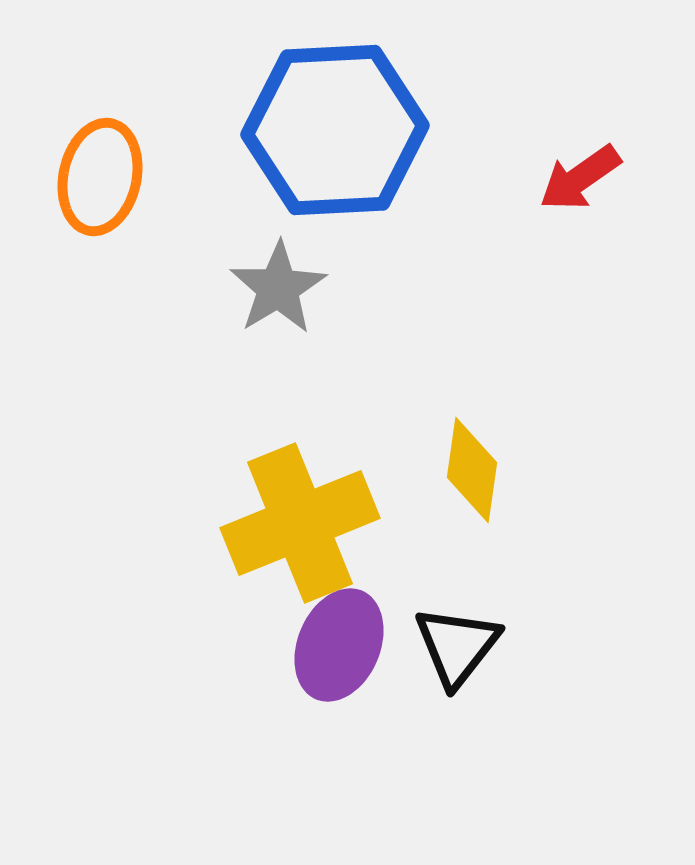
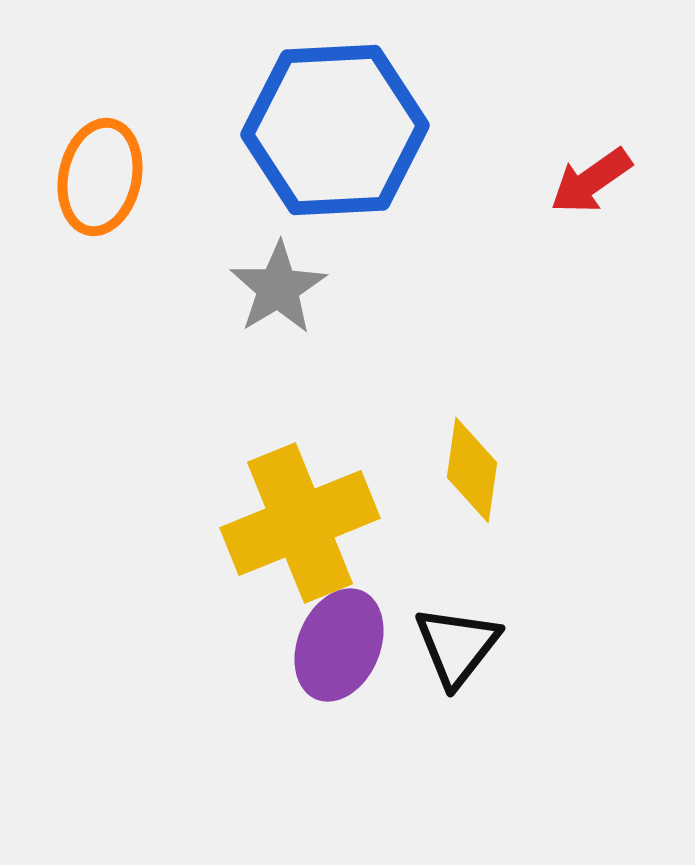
red arrow: moved 11 px right, 3 px down
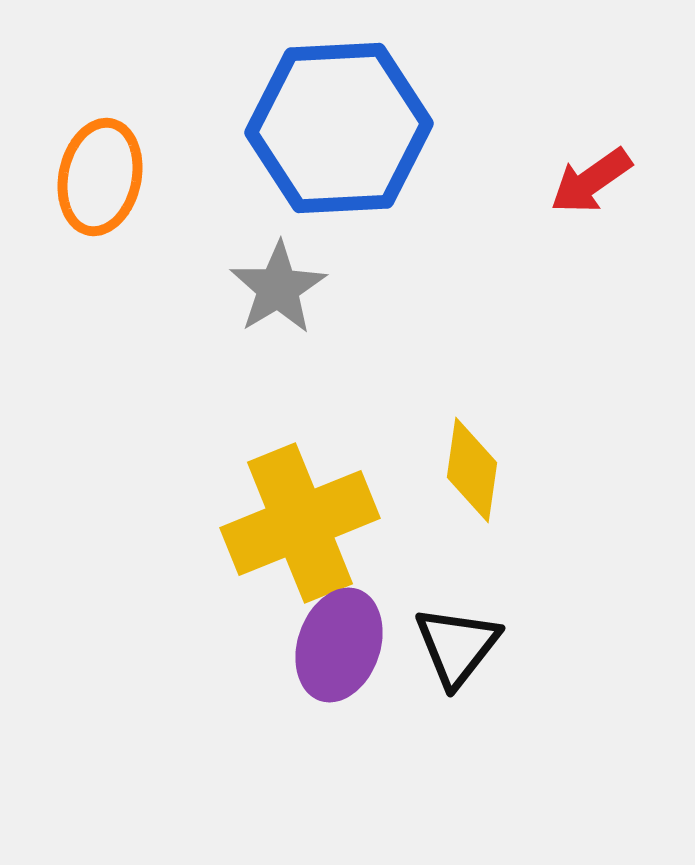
blue hexagon: moved 4 px right, 2 px up
purple ellipse: rotated 4 degrees counterclockwise
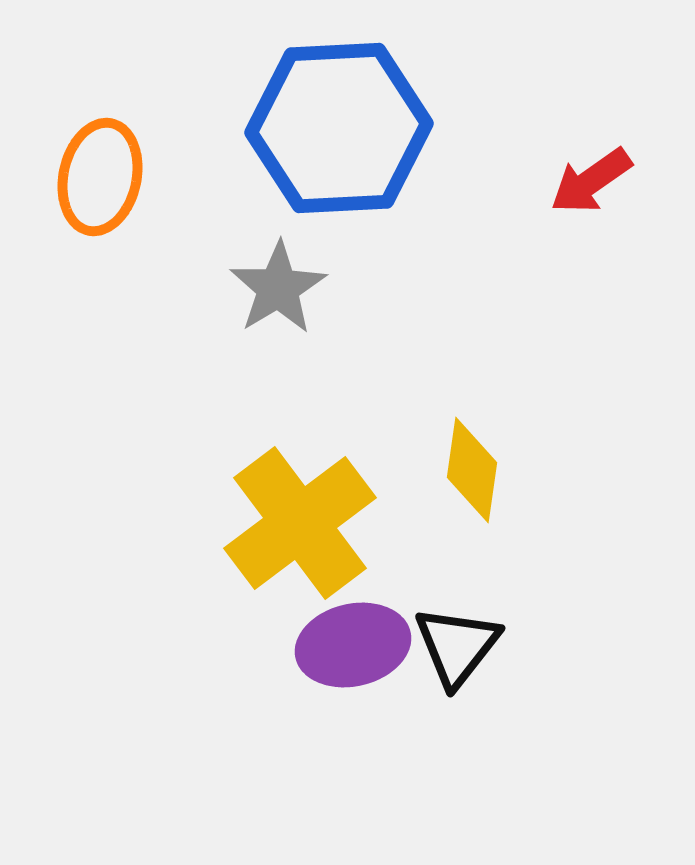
yellow cross: rotated 15 degrees counterclockwise
purple ellipse: moved 14 px right; rotated 58 degrees clockwise
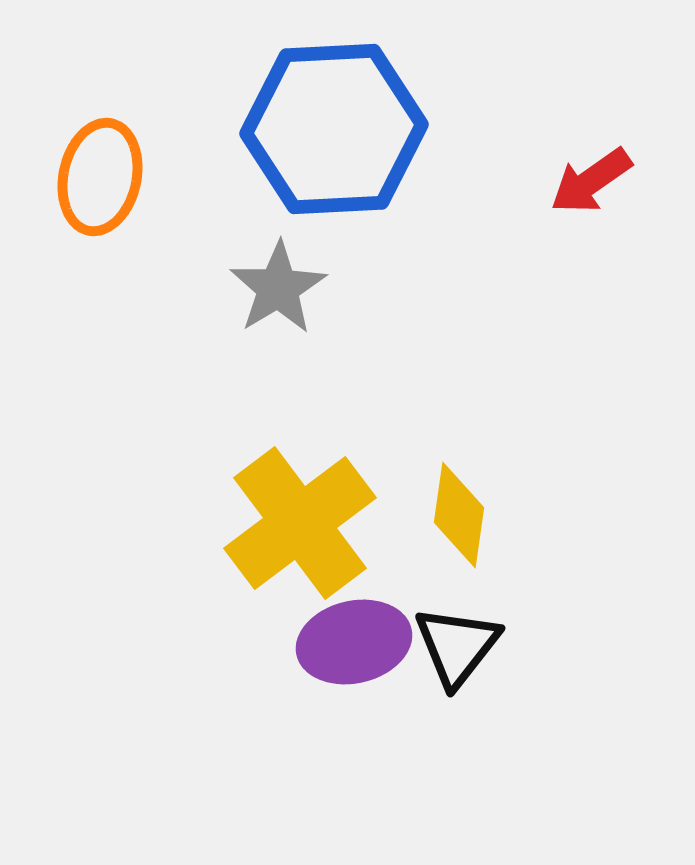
blue hexagon: moved 5 px left, 1 px down
yellow diamond: moved 13 px left, 45 px down
purple ellipse: moved 1 px right, 3 px up
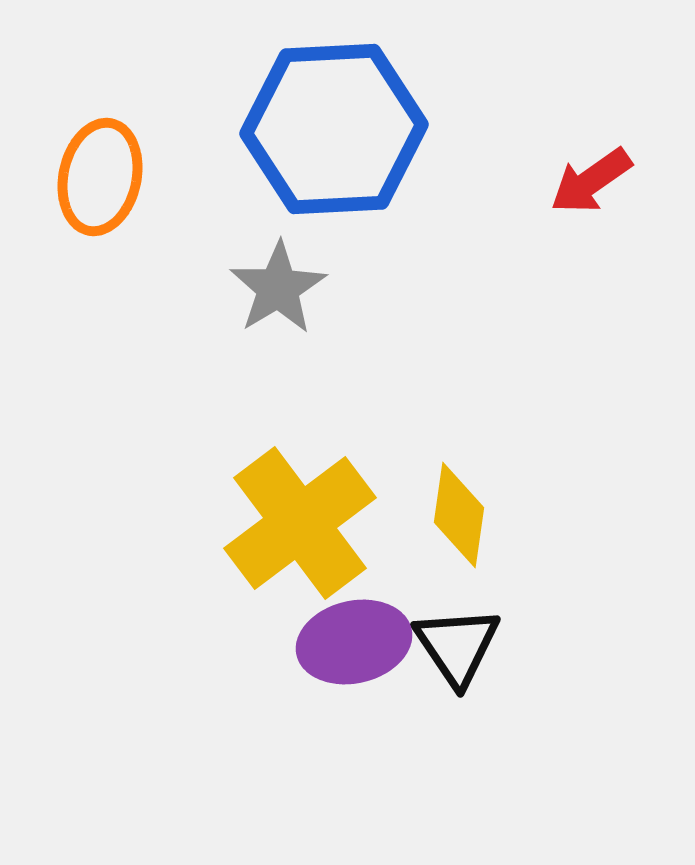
black triangle: rotated 12 degrees counterclockwise
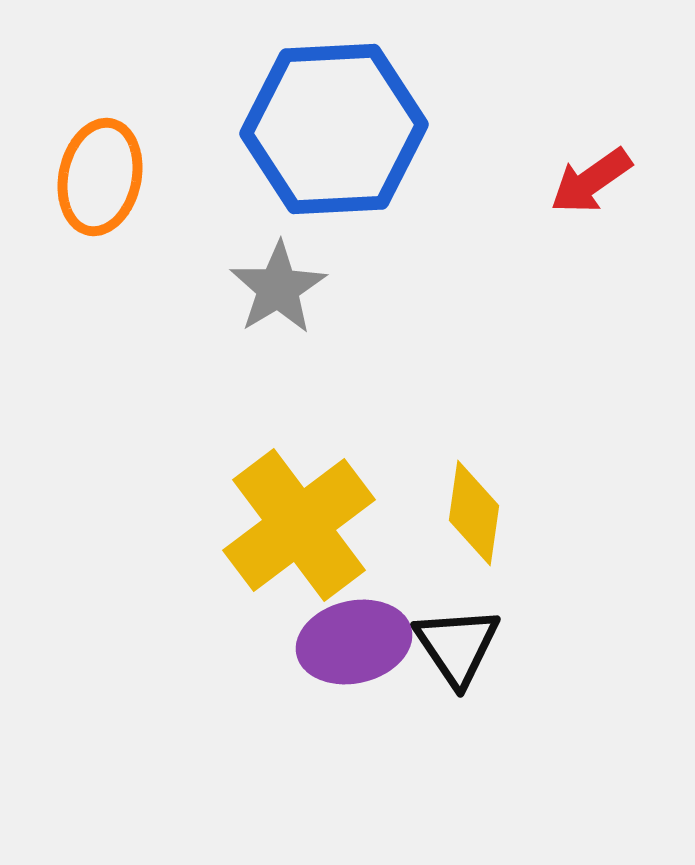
yellow diamond: moved 15 px right, 2 px up
yellow cross: moved 1 px left, 2 px down
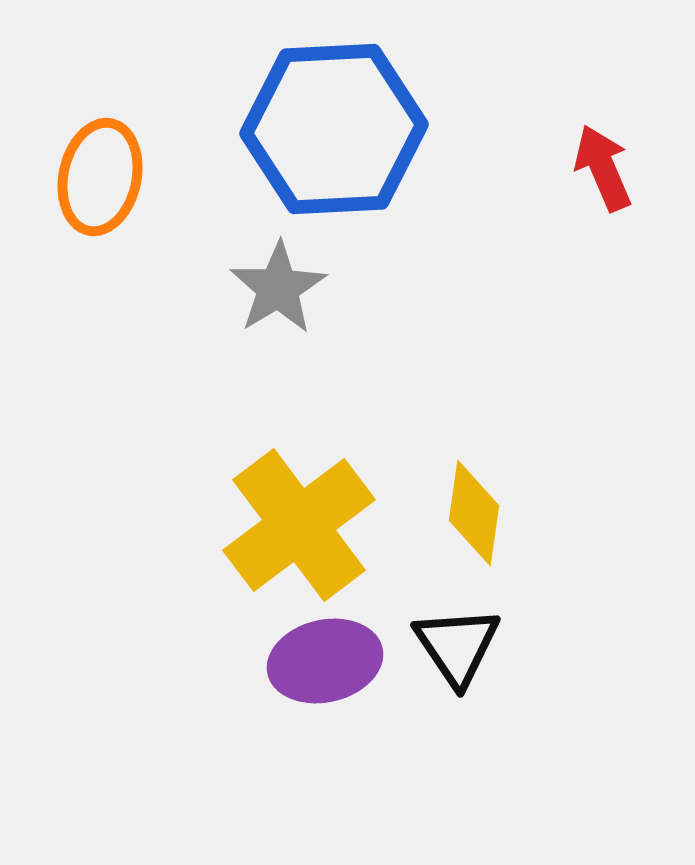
red arrow: moved 12 px right, 13 px up; rotated 102 degrees clockwise
purple ellipse: moved 29 px left, 19 px down
